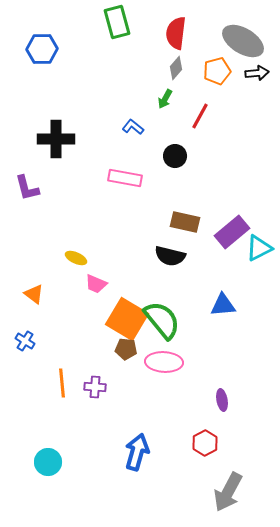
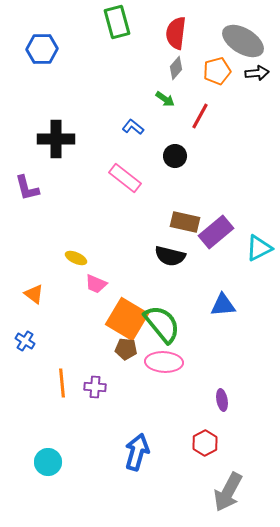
green arrow: rotated 84 degrees counterclockwise
pink rectangle: rotated 28 degrees clockwise
purple rectangle: moved 16 px left
green semicircle: moved 4 px down
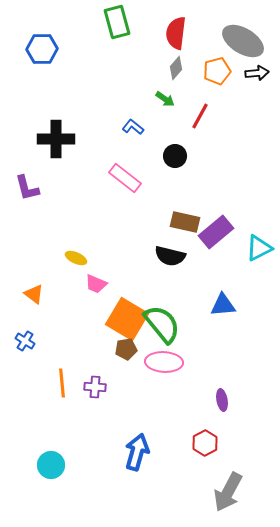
brown pentagon: rotated 15 degrees counterclockwise
cyan circle: moved 3 px right, 3 px down
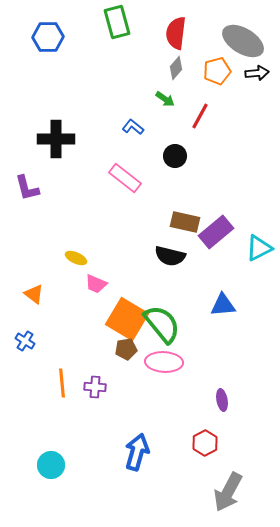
blue hexagon: moved 6 px right, 12 px up
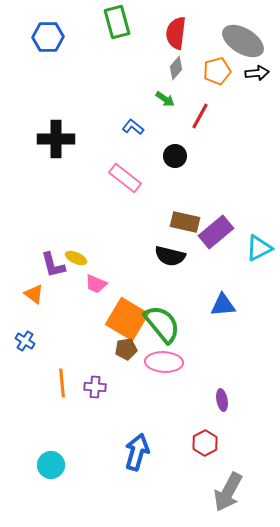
purple L-shape: moved 26 px right, 77 px down
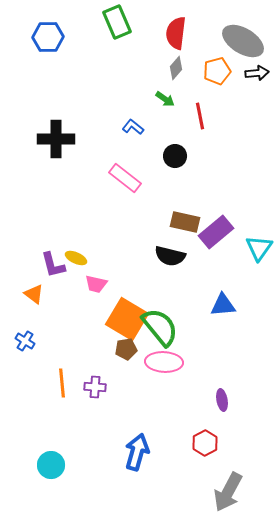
green rectangle: rotated 8 degrees counterclockwise
red line: rotated 40 degrees counterclockwise
cyan triangle: rotated 28 degrees counterclockwise
pink trapezoid: rotated 10 degrees counterclockwise
green semicircle: moved 2 px left, 3 px down
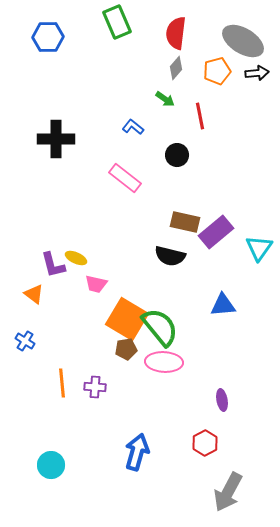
black circle: moved 2 px right, 1 px up
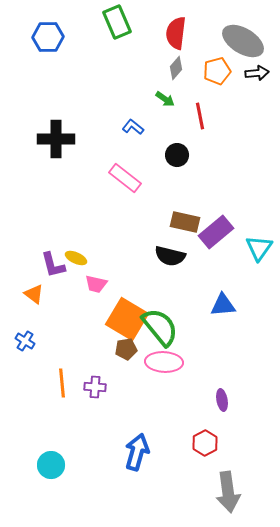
gray arrow: rotated 36 degrees counterclockwise
